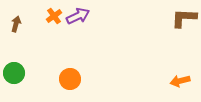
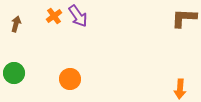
purple arrow: rotated 80 degrees clockwise
orange arrow: moved 8 px down; rotated 72 degrees counterclockwise
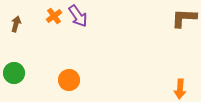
orange circle: moved 1 px left, 1 px down
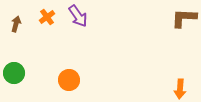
orange cross: moved 7 px left, 1 px down
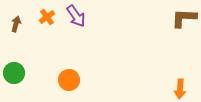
purple arrow: moved 2 px left
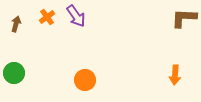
orange circle: moved 16 px right
orange arrow: moved 5 px left, 14 px up
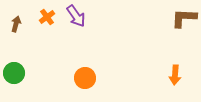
orange circle: moved 2 px up
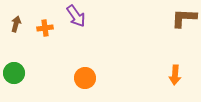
orange cross: moved 2 px left, 11 px down; rotated 28 degrees clockwise
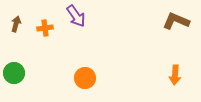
brown L-shape: moved 8 px left, 3 px down; rotated 20 degrees clockwise
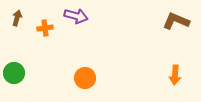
purple arrow: rotated 40 degrees counterclockwise
brown arrow: moved 1 px right, 6 px up
